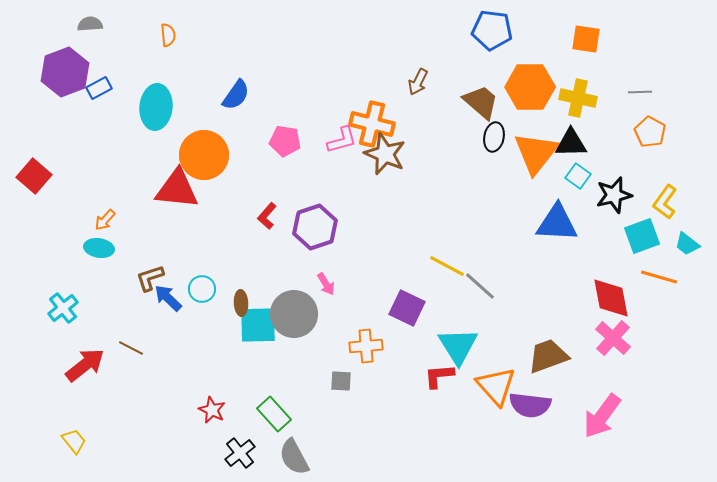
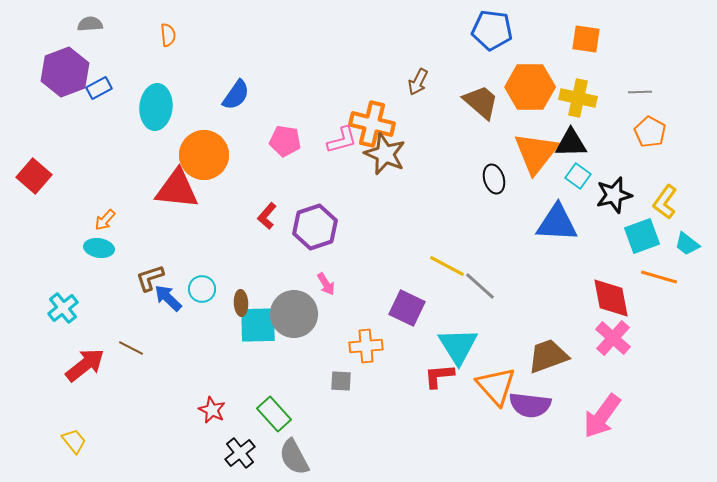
black ellipse at (494, 137): moved 42 px down; rotated 28 degrees counterclockwise
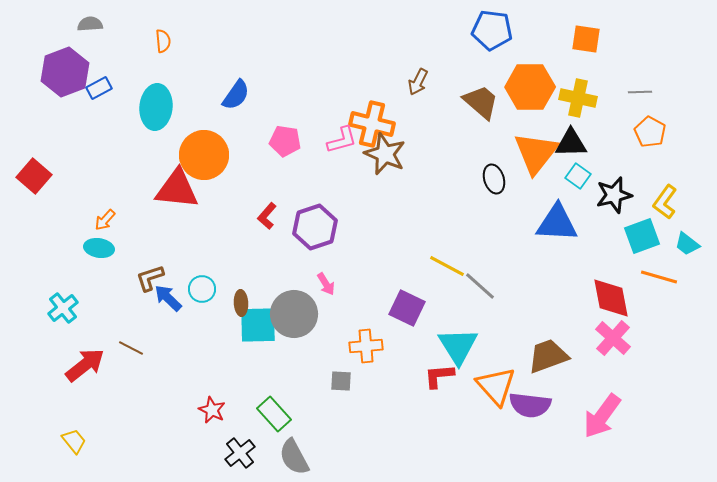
orange semicircle at (168, 35): moved 5 px left, 6 px down
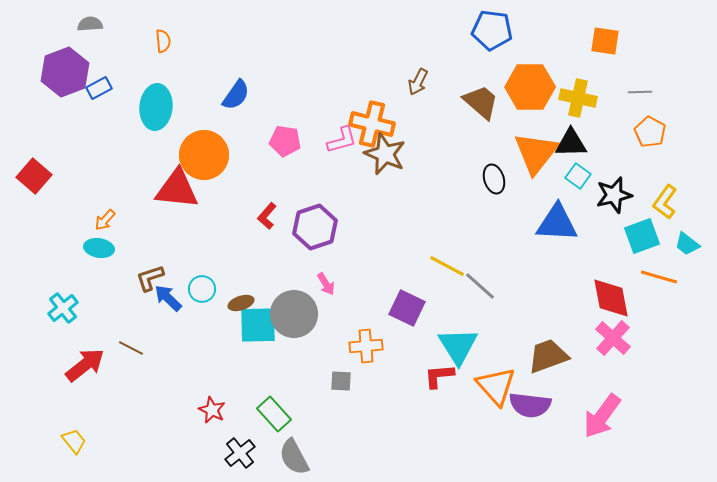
orange square at (586, 39): moved 19 px right, 2 px down
brown ellipse at (241, 303): rotated 75 degrees clockwise
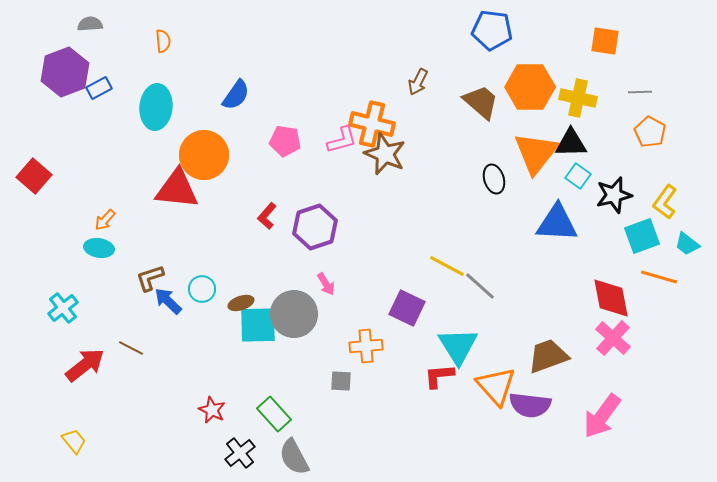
blue arrow at (168, 298): moved 3 px down
